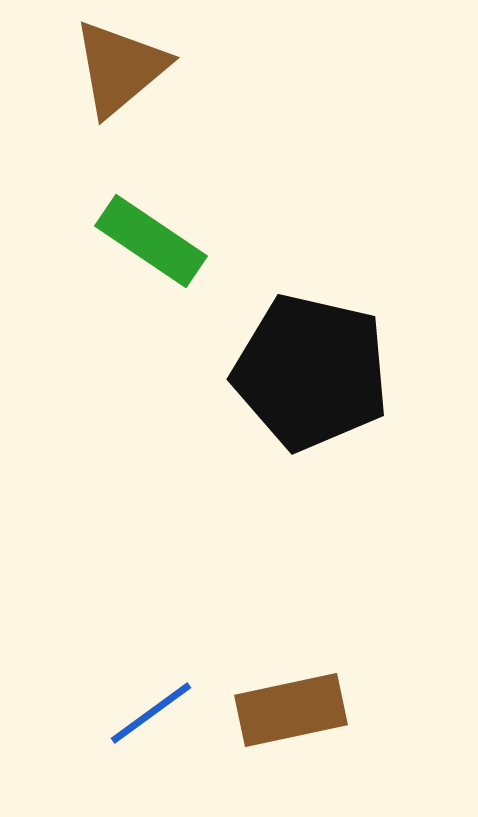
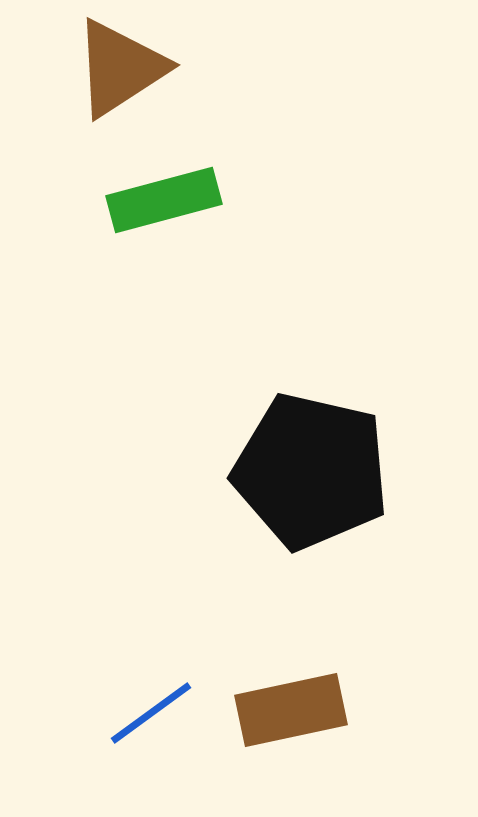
brown triangle: rotated 7 degrees clockwise
green rectangle: moved 13 px right, 41 px up; rotated 49 degrees counterclockwise
black pentagon: moved 99 px down
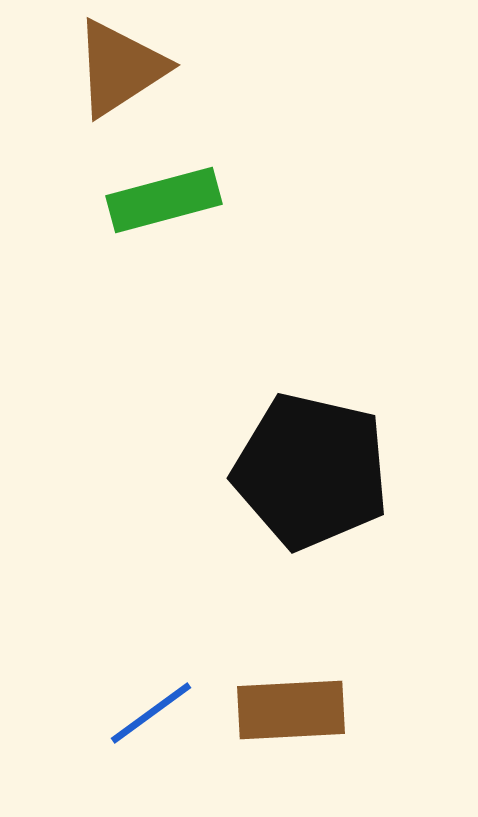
brown rectangle: rotated 9 degrees clockwise
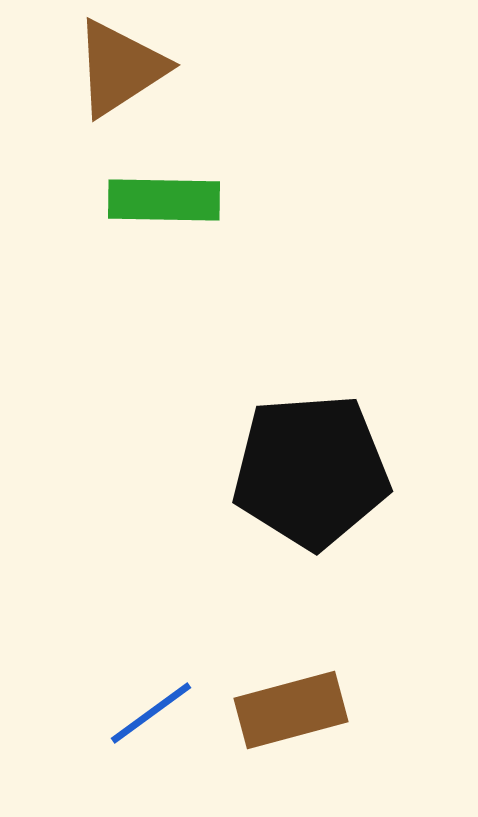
green rectangle: rotated 16 degrees clockwise
black pentagon: rotated 17 degrees counterclockwise
brown rectangle: rotated 12 degrees counterclockwise
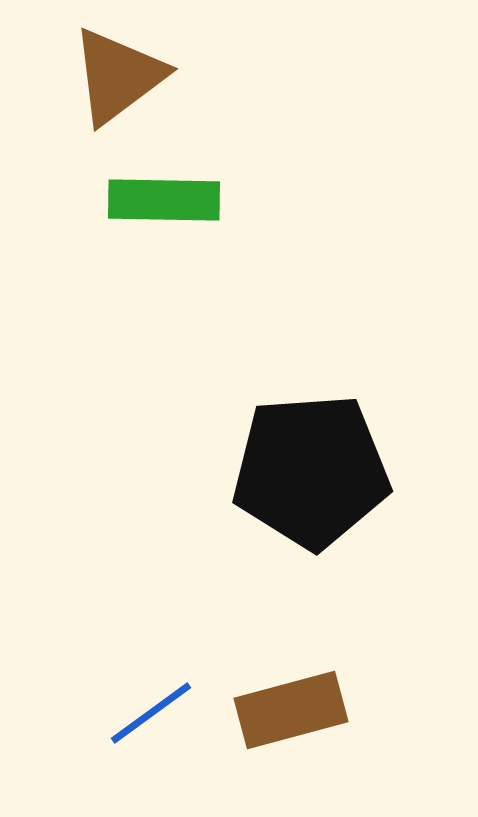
brown triangle: moved 2 px left, 8 px down; rotated 4 degrees counterclockwise
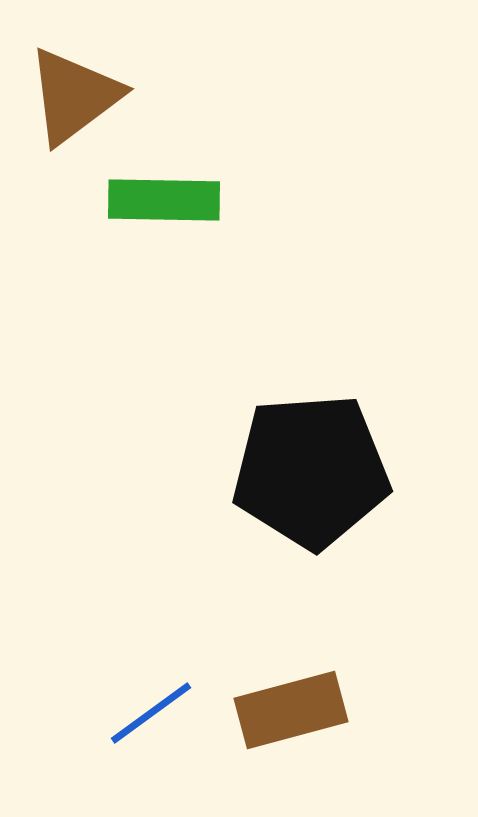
brown triangle: moved 44 px left, 20 px down
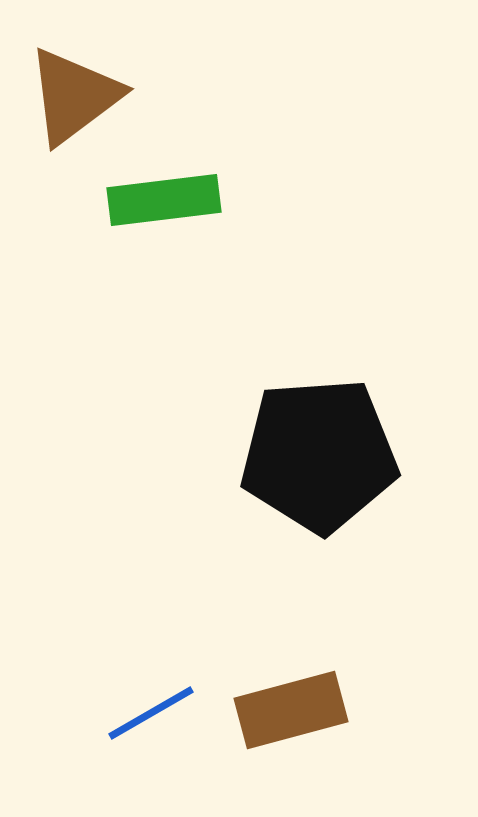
green rectangle: rotated 8 degrees counterclockwise
black pentagon: moved 8 px right, 16 px up
blue line: rotated 6 degrees clockwise
